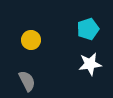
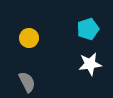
yellow circle: moved 2 px left, 2 px up
gray semicircle: moved 1 px down
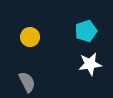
cyan pentagon: moved 2 px left, 2 px down
yellow circle: moved 1 px right, 1 px up
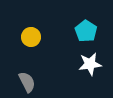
cyan pentagon: rotated 20 degrees counterclockwise
yellow circle: moved 1 px right
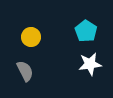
gray semicircle: moved 2 px left, 11 px up
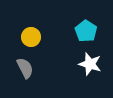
white star: rotated 25 degrees clockwise
gray semicircle: moved 3 px up
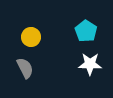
white star: rotated 15 degrees counterclockwise
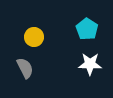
cyan pentagon: moved 1 px right, 2 px up
yellow circle: moved 3 px right
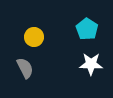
white star: moved 1 px right
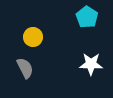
cyan pentagon: moved 12 px up
yellow circle: moved 1 px left
